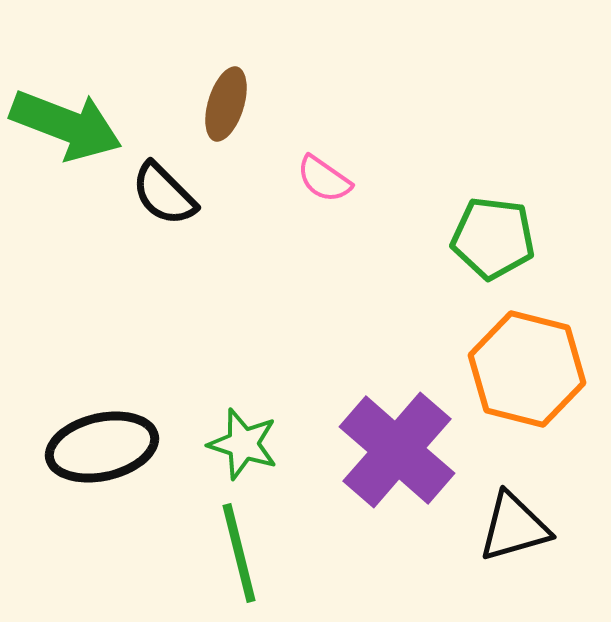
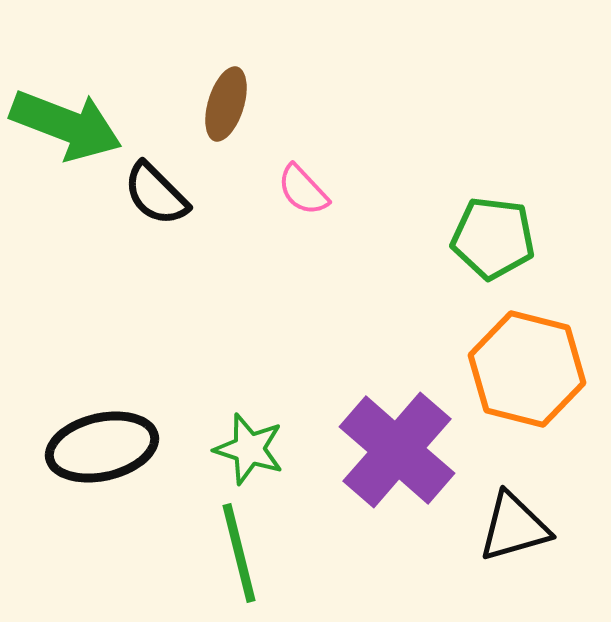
pink semicircle: moved 21 px left, 11 px down; rotated 12 degrees clockwise
black semicircle: moved 8 px left
green star: moved 6 px right, 5 px down
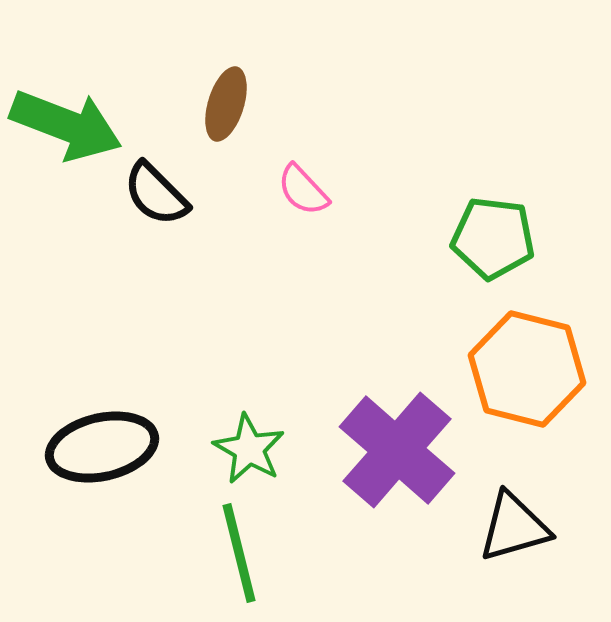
green star: rotated 12 degrees clockwise
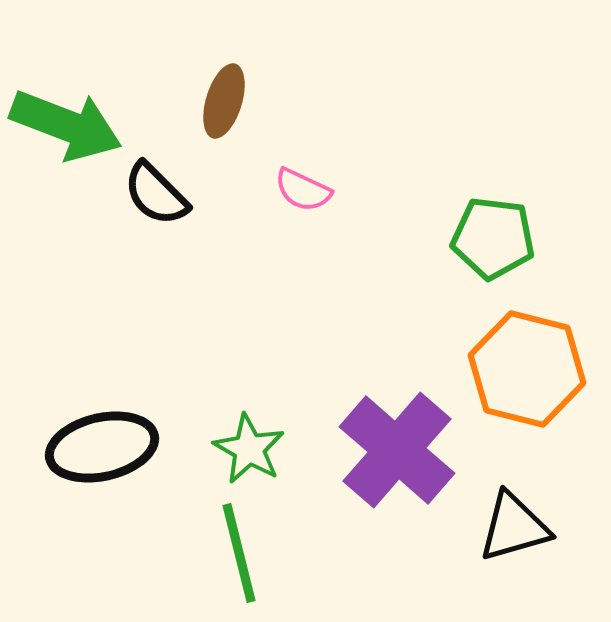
brown ellipse: moved 2 px left, 3 px up
pink semicircle: rotated 22 degrees counterclockwise
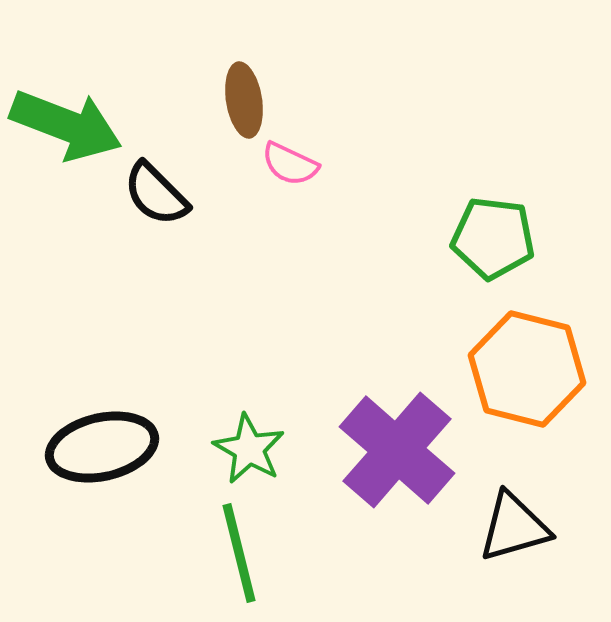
brown ellipse: moved 20 px right, 1 px up; rotated 26 degrees counterclockwise
pink semicircle: moved 13 px left, 26 px up
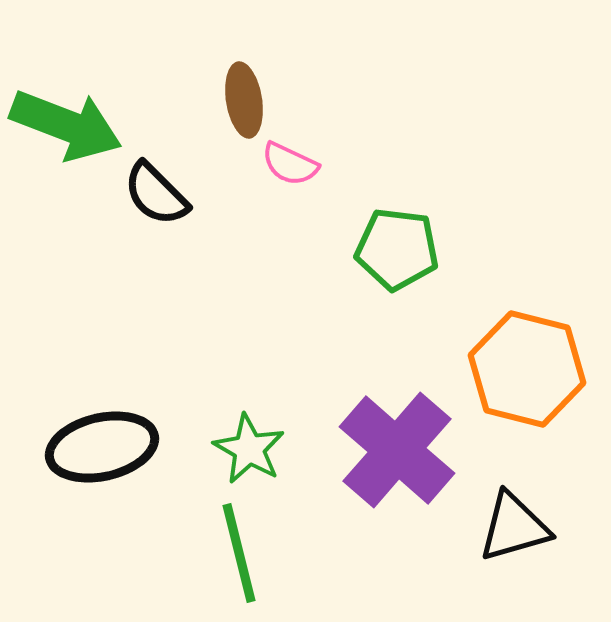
green pentagon: moved 96 px left, 11 px down
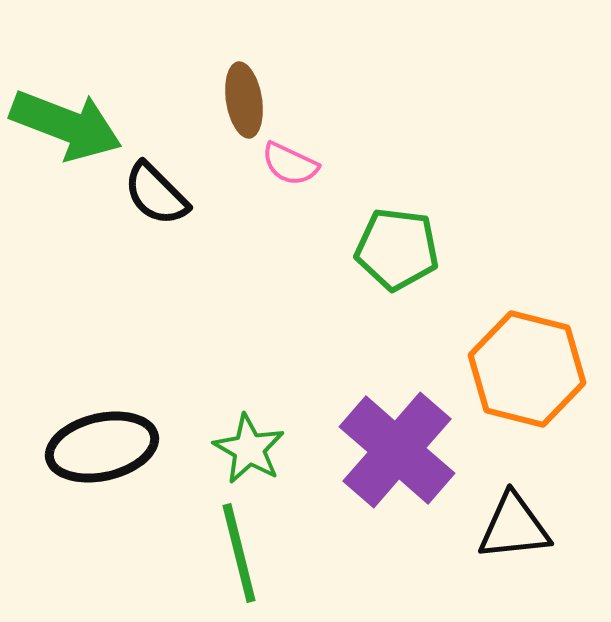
black triangle: rotated 10 degrees clockwise
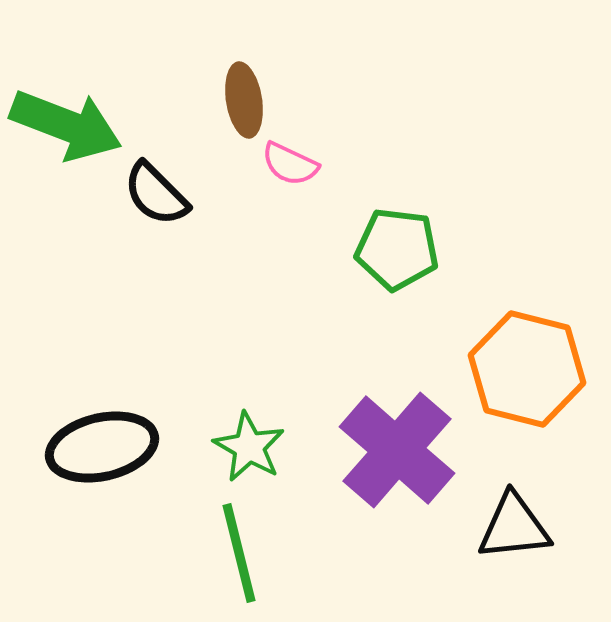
green star: moved 2 px up
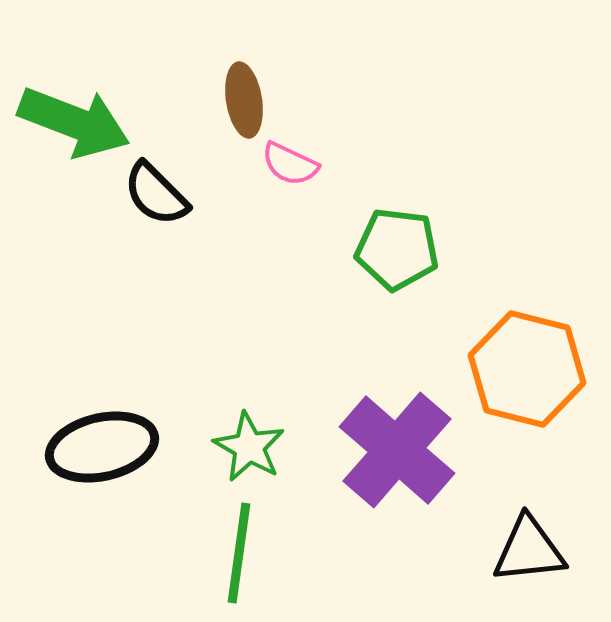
green arrow: moved 8 px right, 3 px up
black triangle: moved 15 px right, 23 px down
green line: rotated 22 degrees clockwise
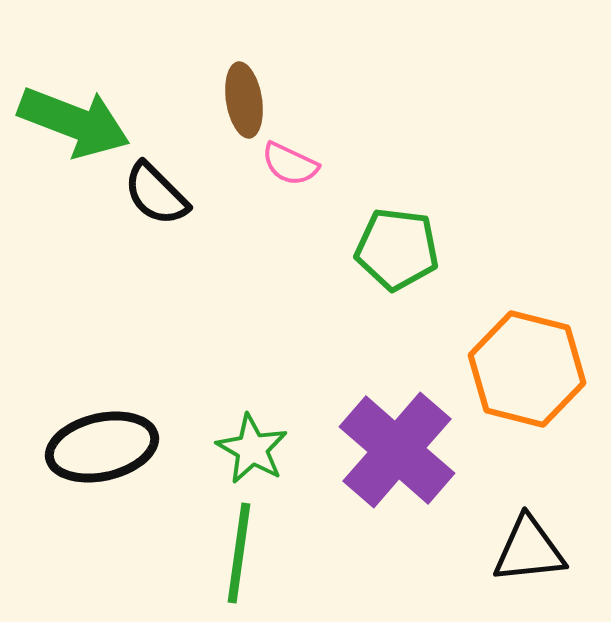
green star: moved 3 px right, 2 px down
